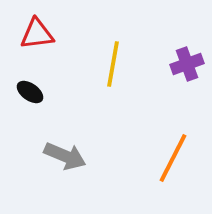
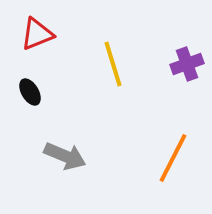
red triangle: rotated 15 degrees counterclockwise
yellow line: rotated 27 degrees counterclockwise
black ellipse: rotated 24 degrees clockwise
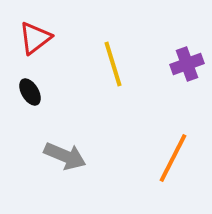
red triangle: moved 2 px left, 4 px down; rotated 15 degrees counterclockwise
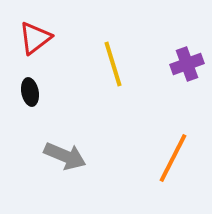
black ellipse: rotated 20 degrees clockwise
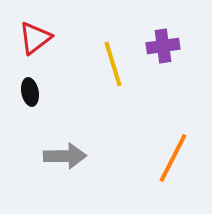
purple cross: moved 24 px left, 18 px up; rotated 12 degrees clockwise
gray arrow: rotated 24 degrees counterclockwise
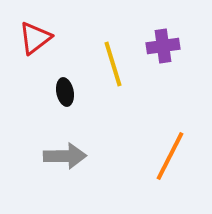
black ellipse: moved 35 px right
orange line: moved 3 px left, 2 px up
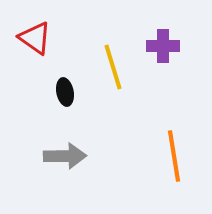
red triangle: rotated 48 degrees counterclockwise
purple cross: rotated 8 degrees clockwise
yellow line: moved 3 px down
orange line: moved 4 px right; rotated 36 degrees counterclockwise
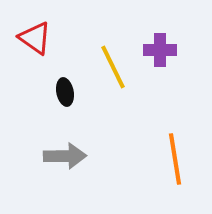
purple cross: moved 3 px left, 4 px down
yellow line: rotated 9 degrees counterclockwise
orange line: moved 1 px right, 3 px down
